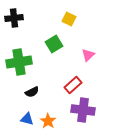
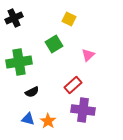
black cross: rotated 18 degrees counterclockwise
blue triangle: moved 1 px right
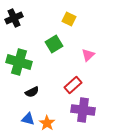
green cross: rotated 25 degrees clockwise
orange star: moved 1 px left, 2 px down
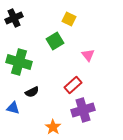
green square: moved 1 px right, 3 px up
pink triangle: rotated 24 degrees counterclockwise
purple cross: rotated 25 degrees counterclockwise
blue triangle: moved 15 px left, 11 px up
orange star: moved 6 px right, 4 px down
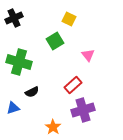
blue triangle: rotated 32 degrees counterclockwise
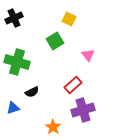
green cross: moved 2 px left
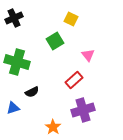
yellow square: moved 2 px right
red rectangle: moved 1 px right, 5 px up
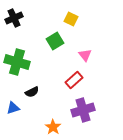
pink triangle: moved 3 px left
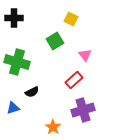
black cross: rotated 24 degrees clockwise
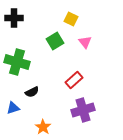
pink triangle: moved 13 px up
orange star: moved 10 px left
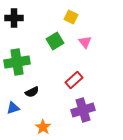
yellow square: moved 2 px up
green cross: rotated 25 degrees counterclockwise
